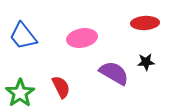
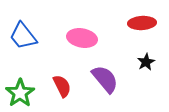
red ellipse: moved 3 px left
pink ellipse: rotated 20 degrees clockwise
black star: rotated 24 degrees counterclockwise
purple semicircle: moved 9 px left, 6 px down; rotated 20 degrees clockwise
red semicircle: moved 1 px right, 1 px up
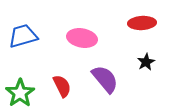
blue trapezoid: rotated 112 degrees clockwise
